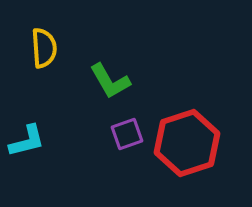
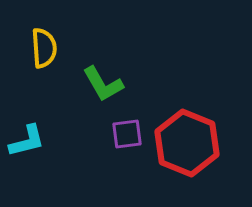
green L-shape: moved 7 px left, 3 px down
purple square: rotated 12 degrees clockwise
red hexagon: rotated 20 degrees counterclockwise
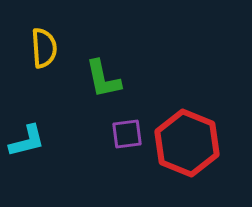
green L-shape: moved 5 px up; rotated 18 degrees clockwise
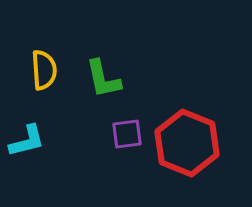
yellow semicircle: moved 22 px down
